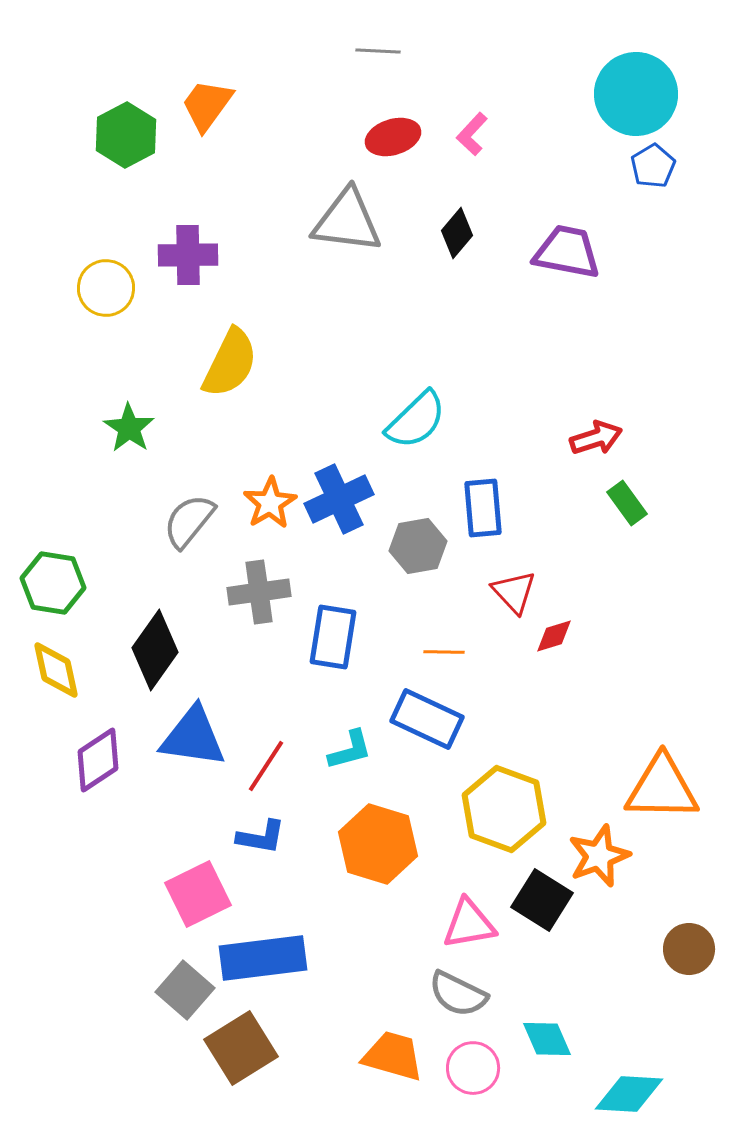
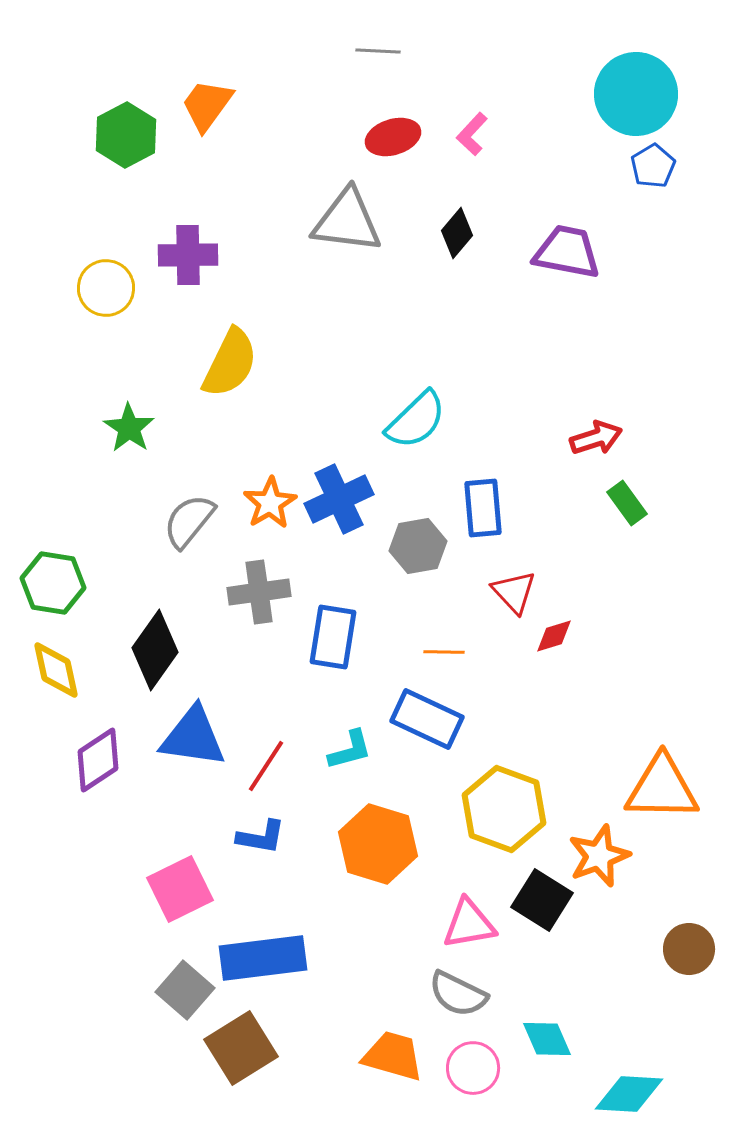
pink square at (198, 894): moved 18 px left, 5 px up
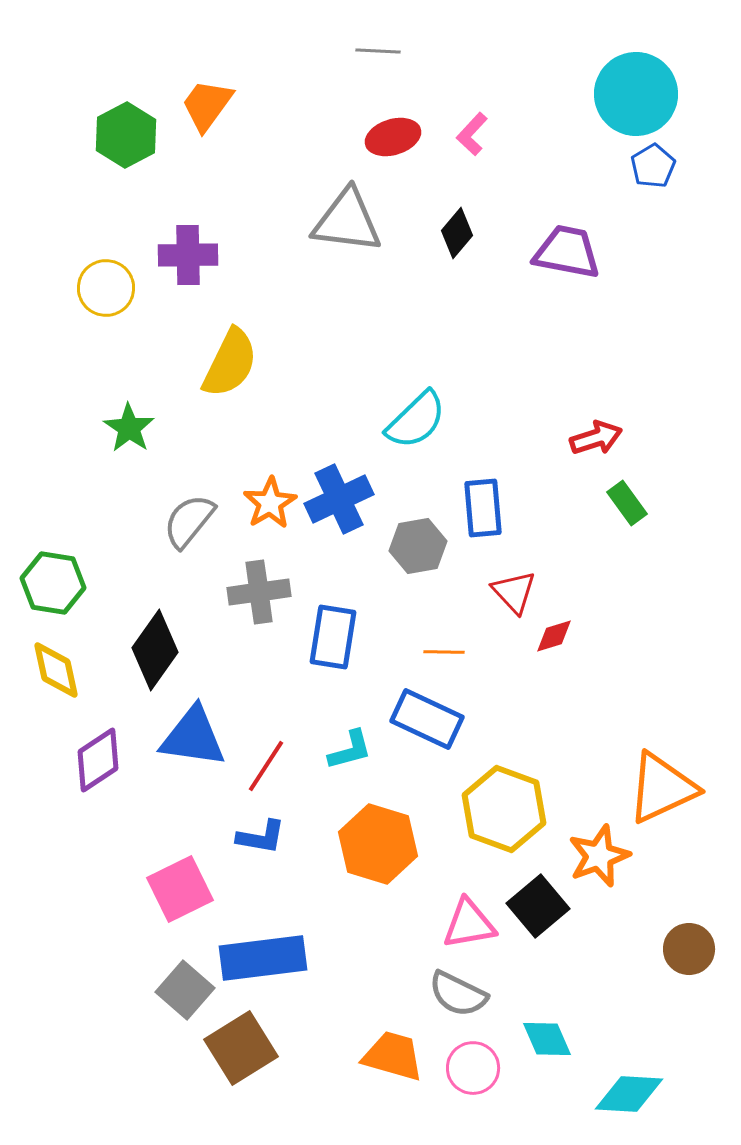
orange triangle at (662, 788): rotated 26 degrees counterclockwise
black square at (542, 900): moved 4 px left, 6 px down; rotated 18 degrees clockwise
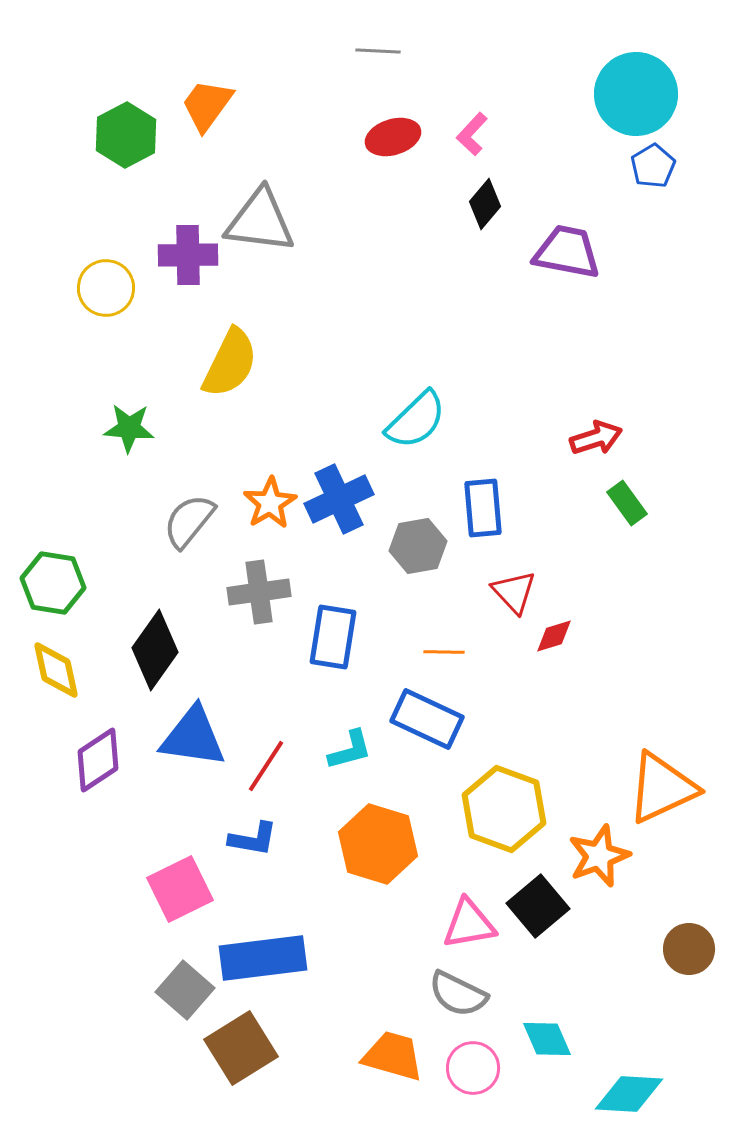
gray triangle at (347, 221): moved 87 px left
black diamond at (457, 233): moved 28 px right, 29 px up
green star at (129, 428): rotated 30 degrees counterclockwise
blue L-shape at (261, 837): moved 8 px left, 2 px down
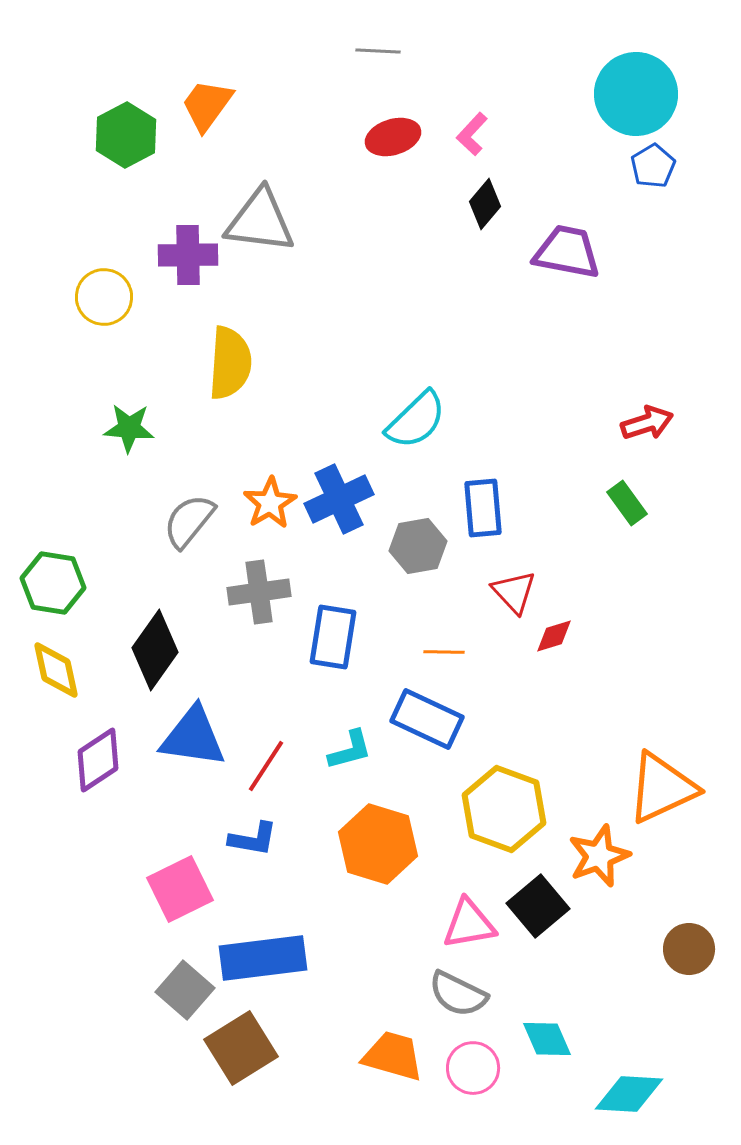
yellow circle at (106, 288): moved 2 px left, 9 px down
yellow semicircle at (230, 363): rotated 22 degrees counterclockwise
red arrow at (596, 438): moved 51 px right, 15 px up
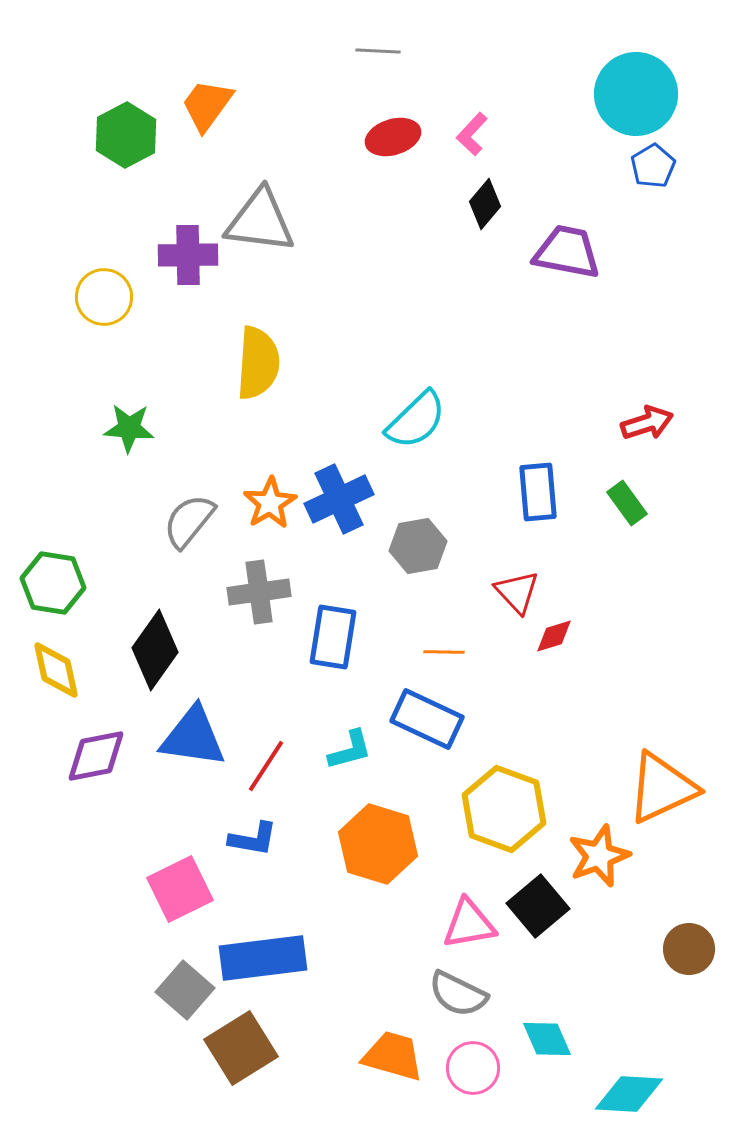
yellow semicircle at (230, 363): moved 28 px right
blue rectangle at (483, 508): moved 55 px right, 16 px up
red triangle at (514, 592): moved 3 px right
purple diamond at (98, 760): moved 2 px left, 4 px up; rotated 22 degrees clockwise
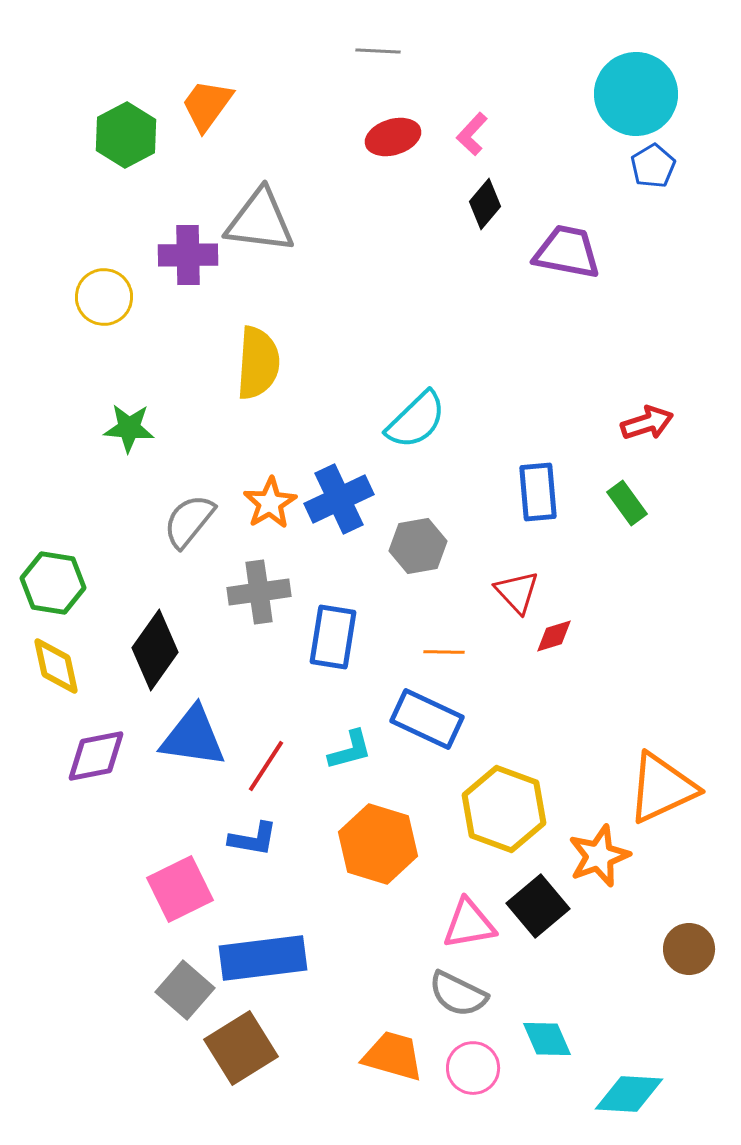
yellow diamond at (56, 670): moved 4 px up
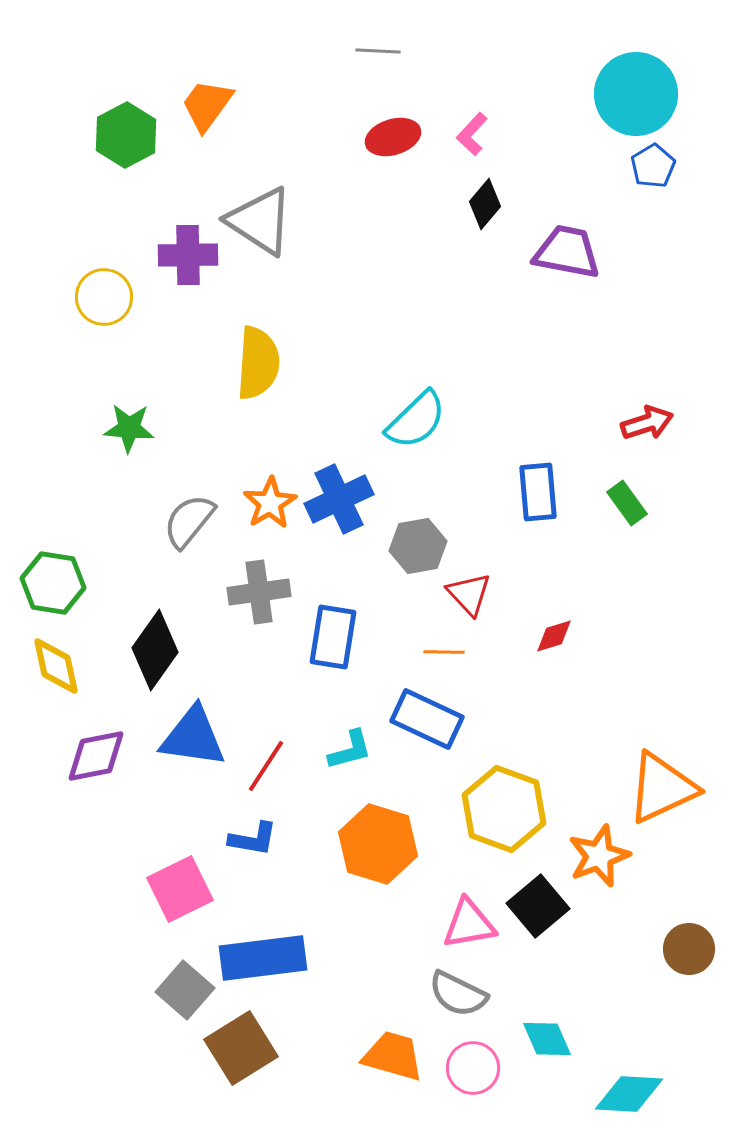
gray triangle at (260, 221): rotated 26 degrees clockwise
red triangle at (517, 592): moved 48 px left, 2 px down
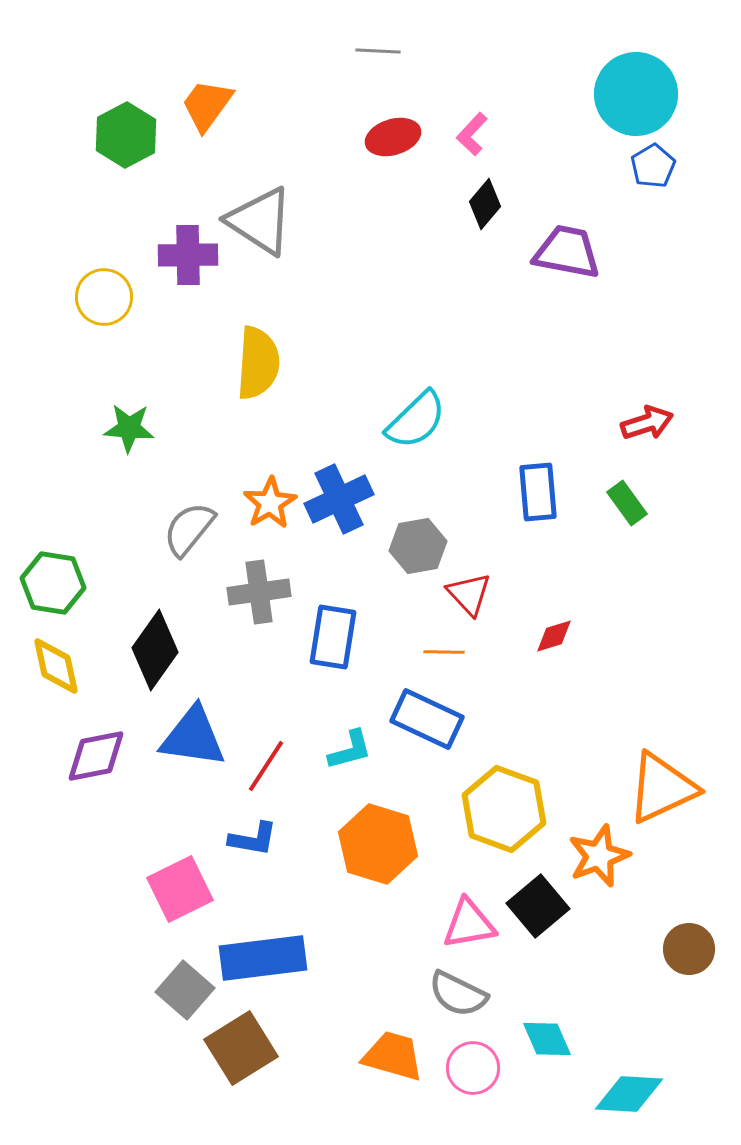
gray semicircle at (189, 521): moved 8 px down
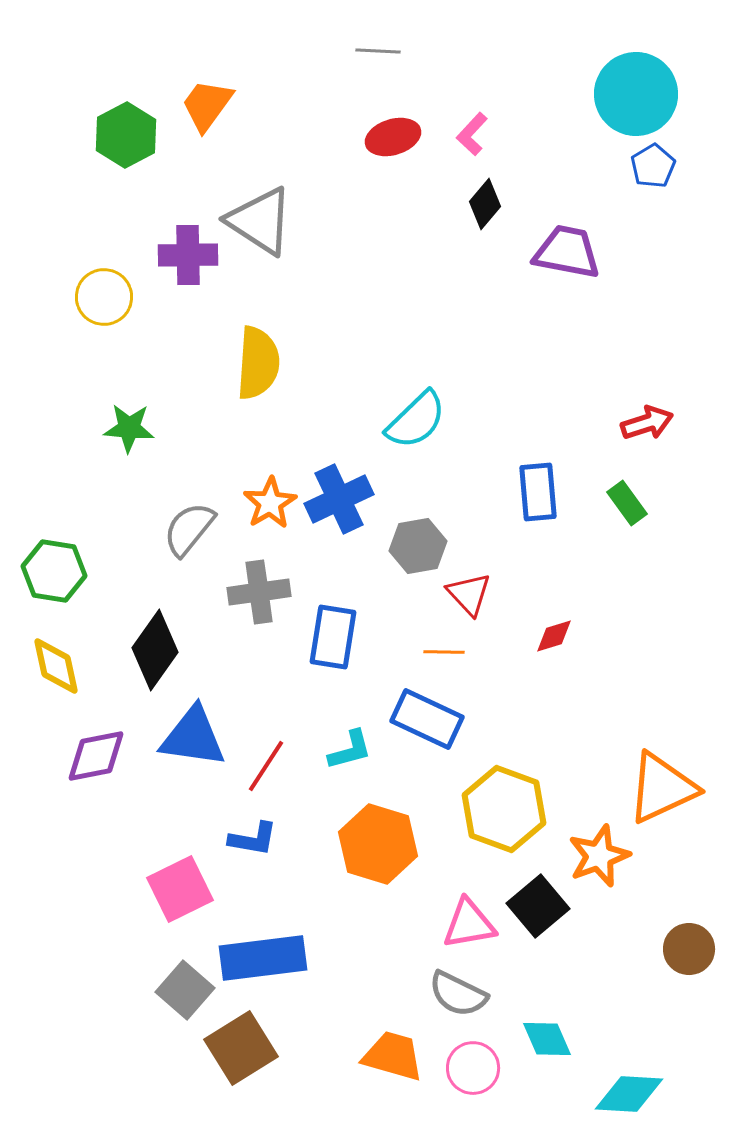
green hexagon at (53, 583): moved 1 px right, 12 px up
